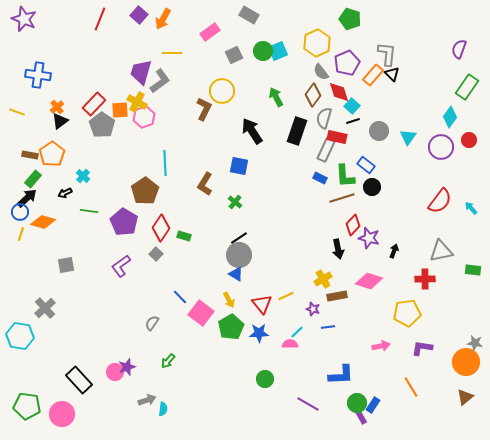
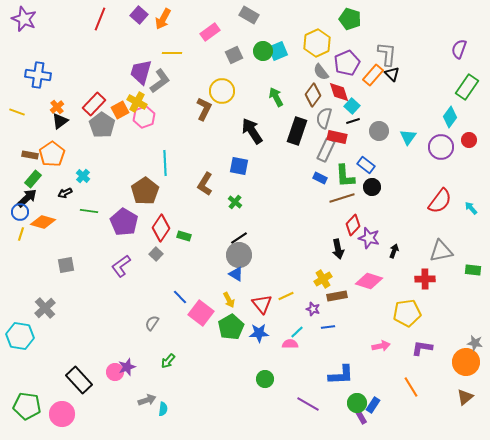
orange square at (120, 110): rotated 24 degrees counterclockwise
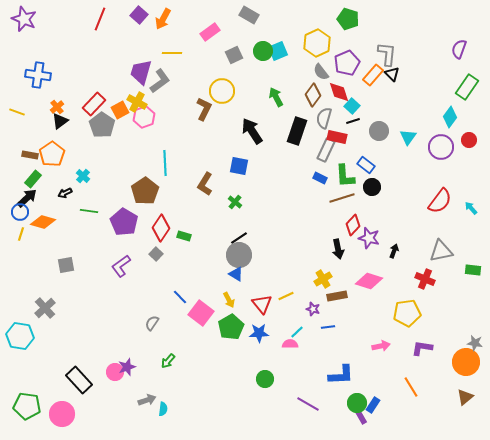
green pentagon at (350, 19): moved 2 px left
red cross at (425, 279): rotated 24 degrees clockwise
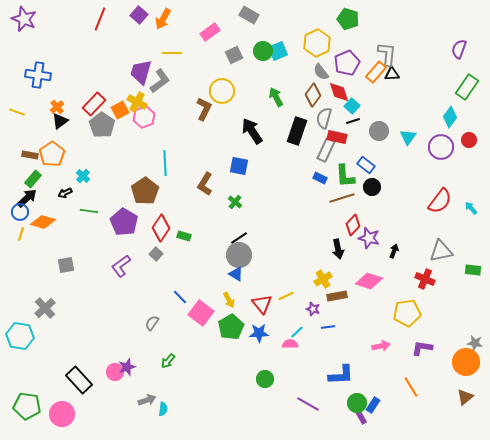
black triangle at (392, 74): rotated 49 degrees counterclockwise
orange rectangle at (373, 75): moved 3 px right, 3 px up
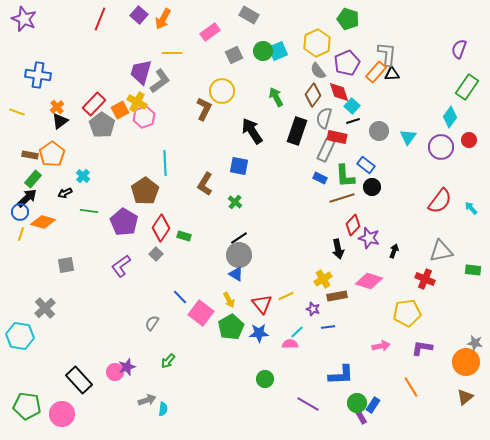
gray semicircle at (321, 72): moved 3 px left, 1 px up
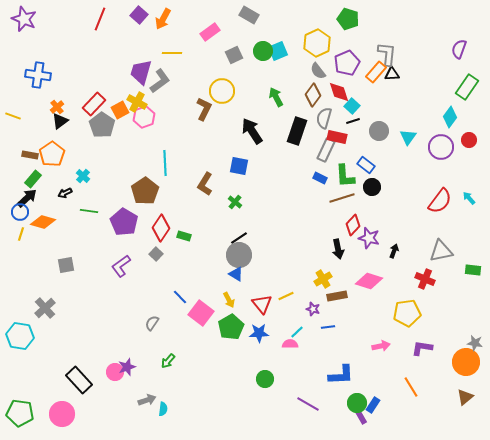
yellow line at (17, 112): moved 4 px left, 4 px down
cyan arrow at (471, 208): moved 2 px left, 10 px up
green pentagon at (27, 406): moved 7 px left, 7 px down
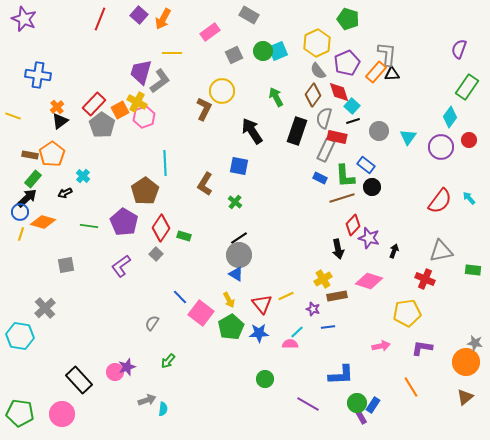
green line at (89, 211): moved 15 px down
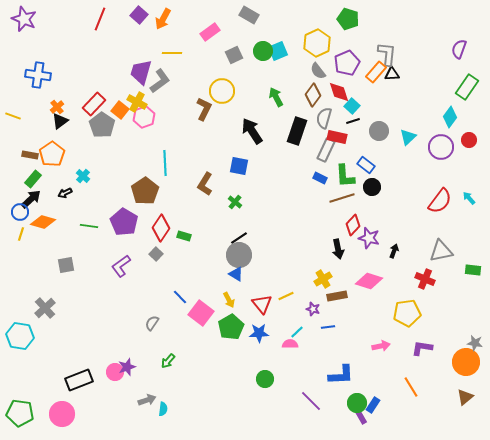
orange square at (120, 110): rotated 24 degrees counterclockwise
cyan triangle at (408, 137): rotated 12 degrees clockwise
black arrow at (27, 198): moved 4 px right, 1 px down
black rectangle at (79, 380): rotated 68 degrees counterclockwise
purple line at (308, 404): moved 3 px right, 3 px up; rotated 15 degrees clockwise
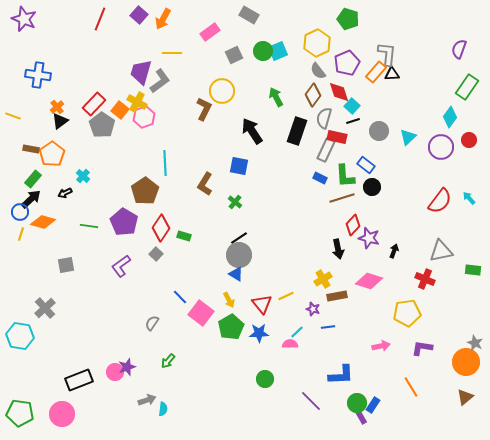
brown rectangle at (30, 155): moved 1 px right, 6 px up
gray star at (475, 343): rotated 14 degrees clockwise
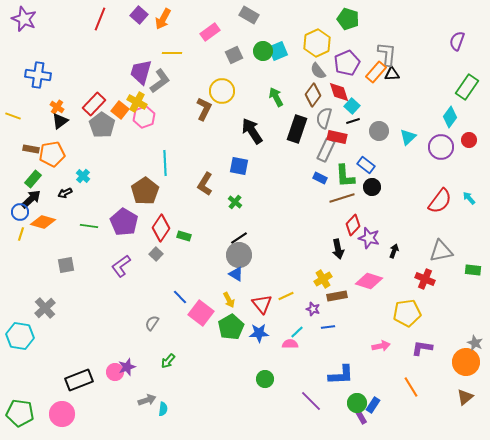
purple semicircle at (459, 49): moved 2 px left, 8 px up
orange cross at (57, 107): rotated 16 degrees counterclockwise
black rectangle at (297, 131): moved 2 px up
orange pentagon at (52, 154): rotated 25 degrees clockwise
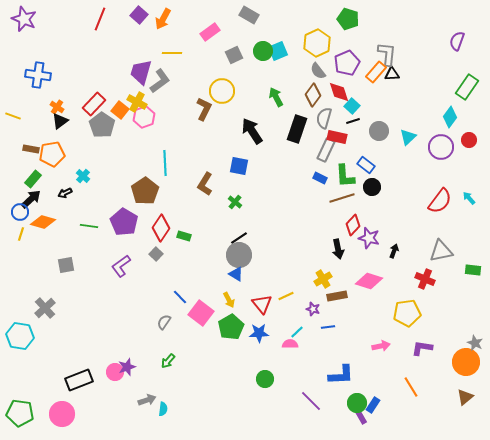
gray semicircle at (152, 323): moved 12 px right, 1 px up
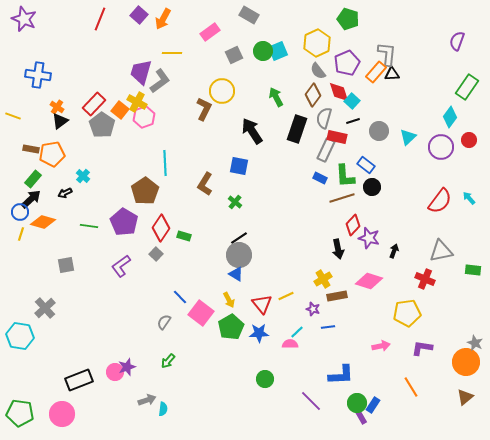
cyan square at (352, 106): moved 5 px up
